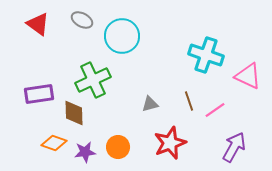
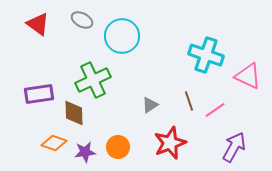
gray triangle: moved 1 px down; rotated 18 degrees counterclockwise
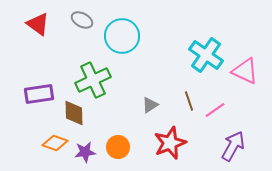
cyan cross: rotated 16 degrees clockwise
pink triangle: moved 3 px left, 5 px up
orange diamond: moved 1 px right
purple arrow: moved 1 px left, 1 px up
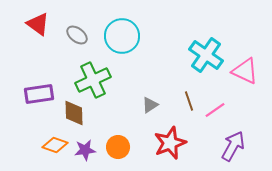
gray ellipse: moved 5 px left, 15 px down; rotated 10 degrees clockwise
orange diamond: moved 2 px down
purple star: moved 2 px up
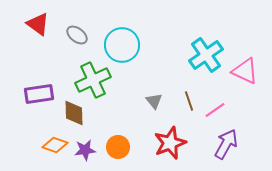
cyan circle: moved 9 px down
cyan cross: rotated 20 degrees clockwise
gray triangle: moved 4 px right, 4 px up; rotated 36 degrees counterclockwise
purple arrow: moved 7 px left, 2 px up
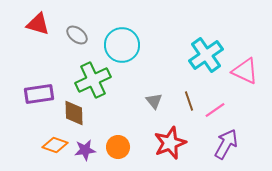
red triangle: rotated 20 degrees counterclockwise
